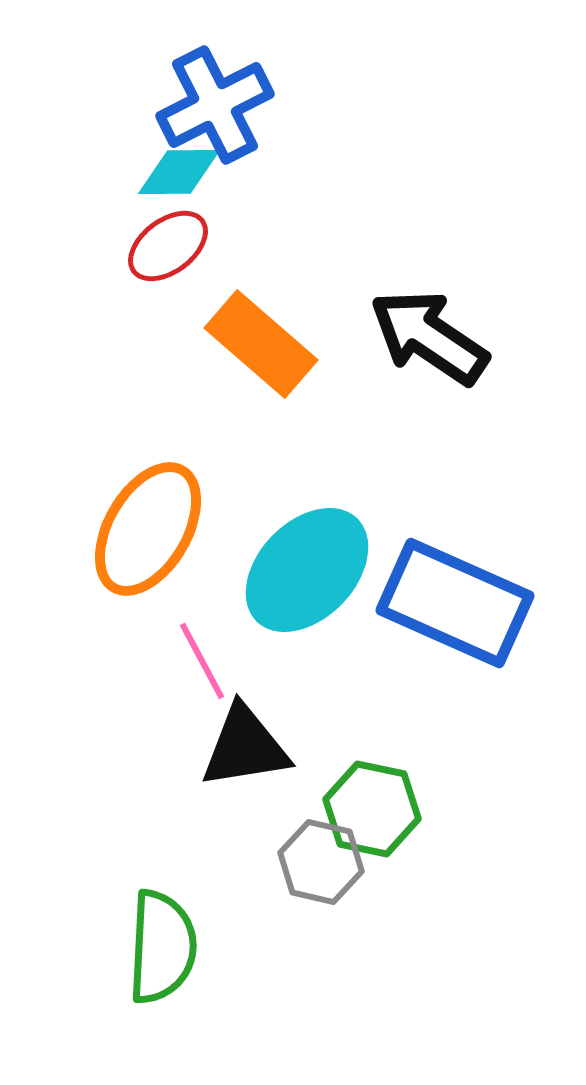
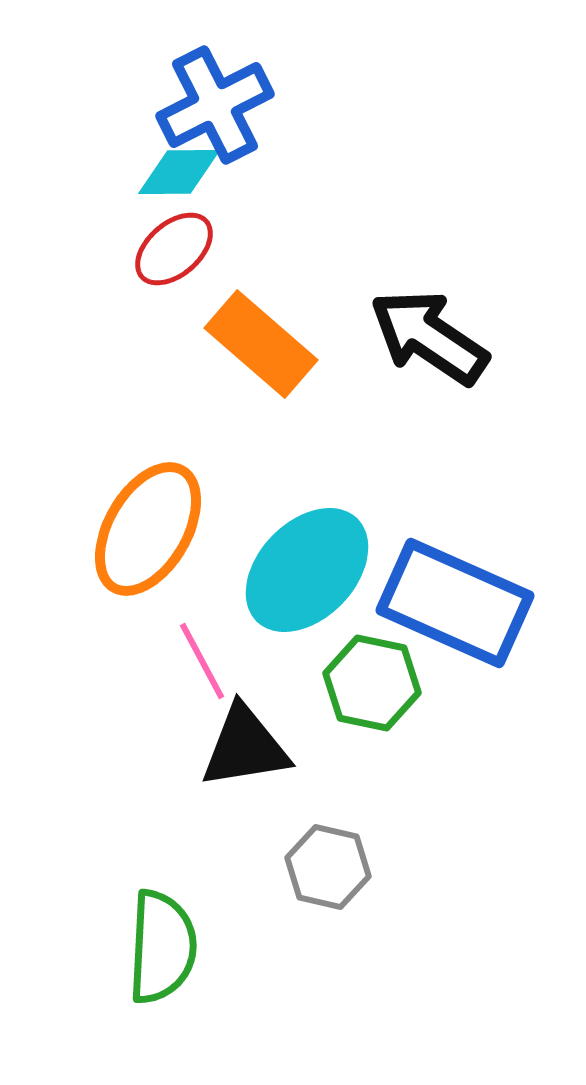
red ellipse: moved 6 px right, 3 px down; rotated 4 degrees counterclockwise
green hexagon: moved 126 px up
gray hexagon: moved 7 px right, 5 px down
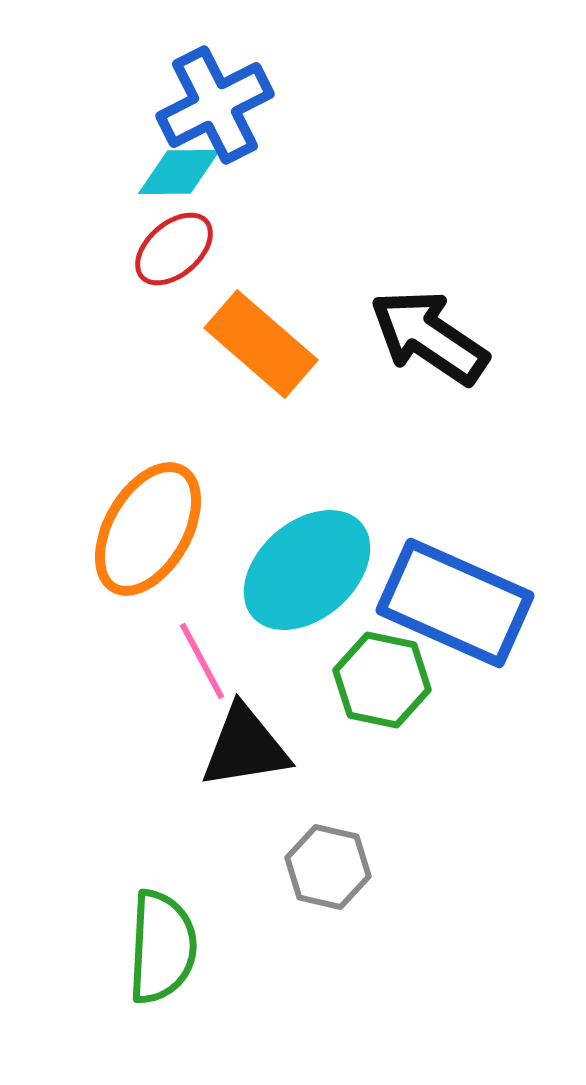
cyan ellipse: rotated 5 degrees clockwise
green hexagon: moved 10 px right, 3 px up
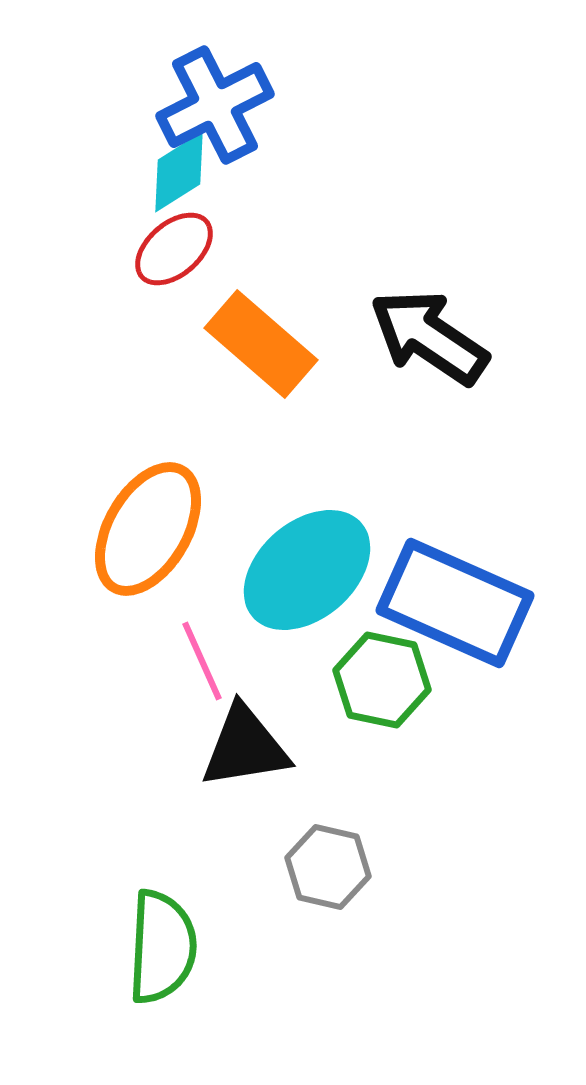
cyan diamond: rotated 32 degrees counterclockwise
pink line: rotated 4 degrees clockwise
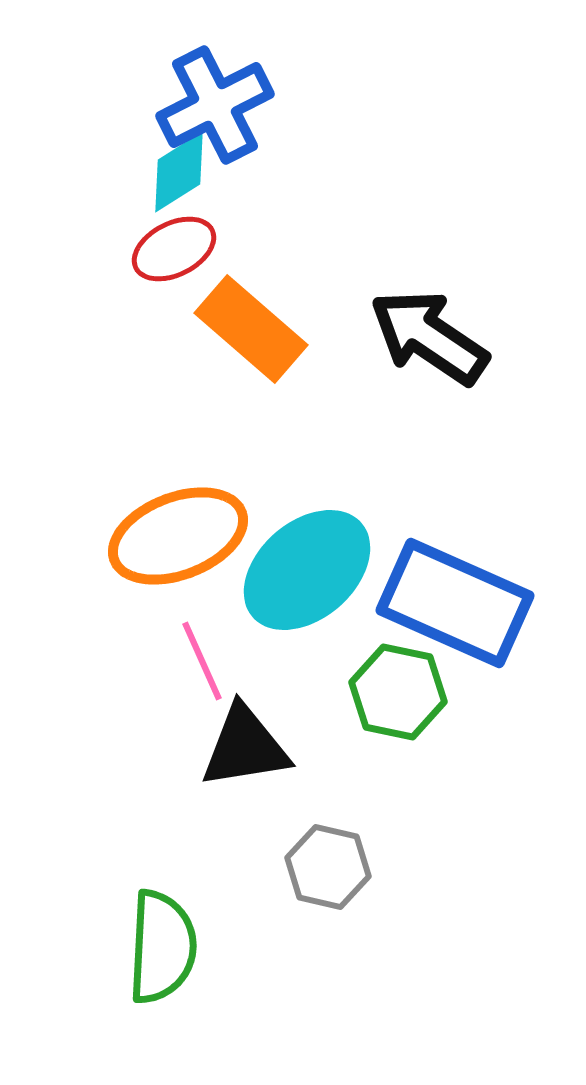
red ellipse: rotated 14 degrees clockwise
orange rectangle: moved 10 px left, 15 px up
orange ellipse: moved 30 px right, 7 px down; rotated 39 degrees clockwise
green hexagon: moved 16 px right, 12 px down
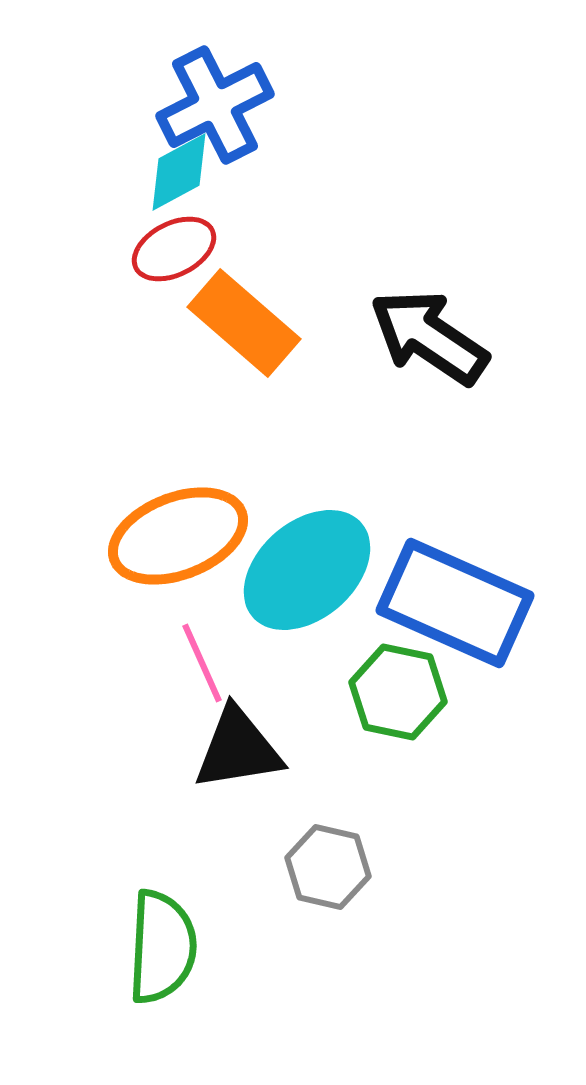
cyan diamond: rotated 4 degrees clockwise
orange rectangle: moved 7 px left, 6 px up
pink line: moved 2 px down
black triangle: moved 7 px left, 2 px down
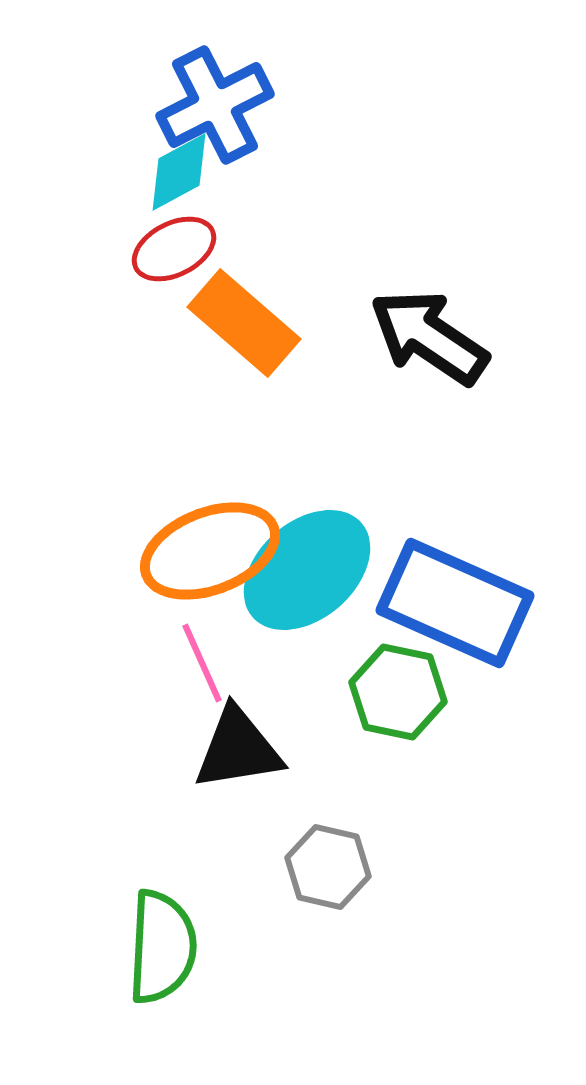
orange ellipse: moved 32 px right, 15 px down
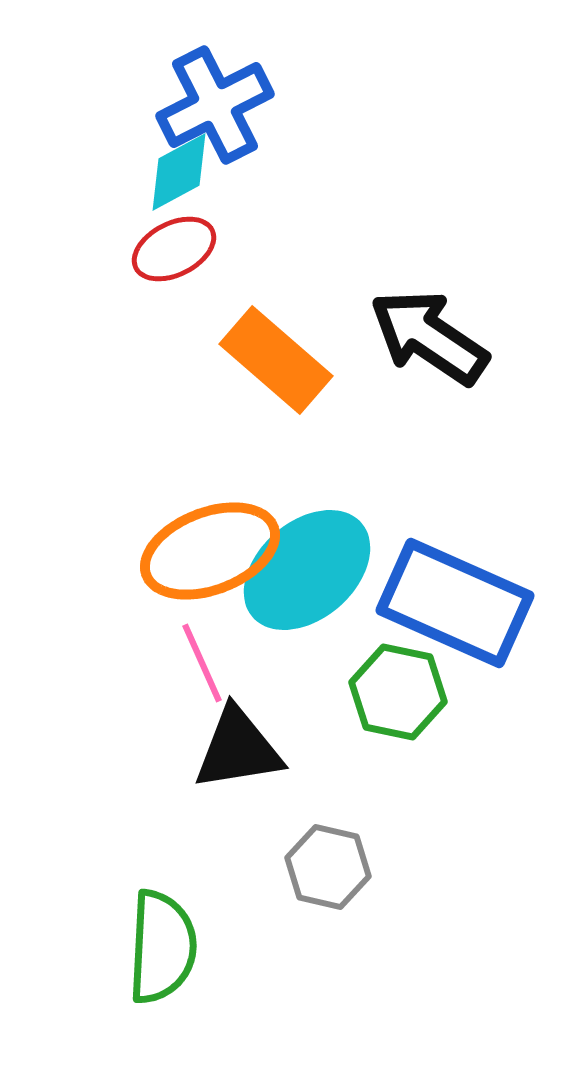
orange rectangle: moved 32 px right, 37 px down
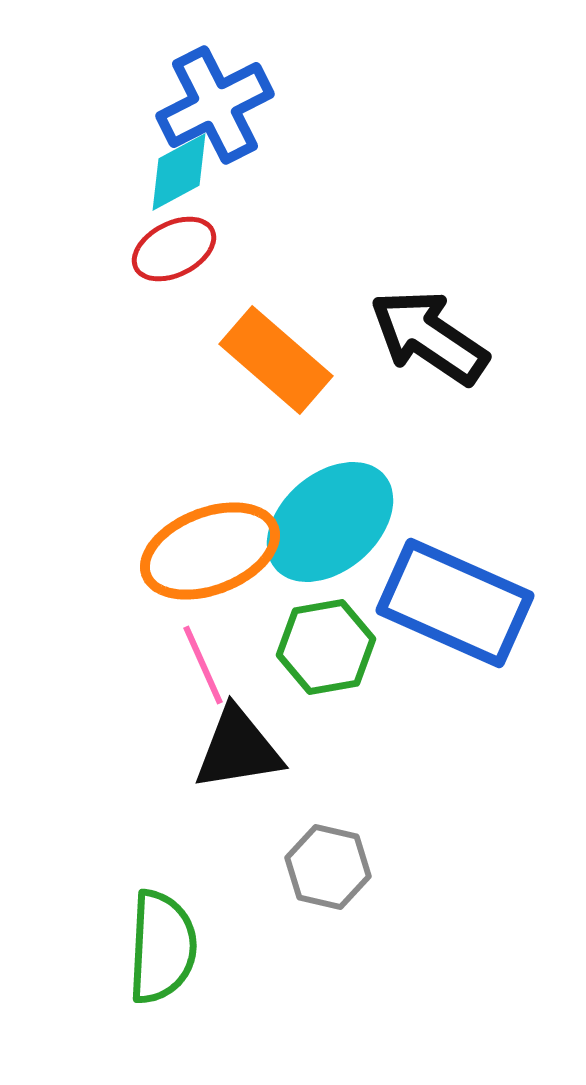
cyan ellipse: moved 23 px right, 48 px up
pink line: moved 1 px right, 2 px down
green hexagon: moved 72 px left, 45 px up; rotated 22 degrees counterclockwise
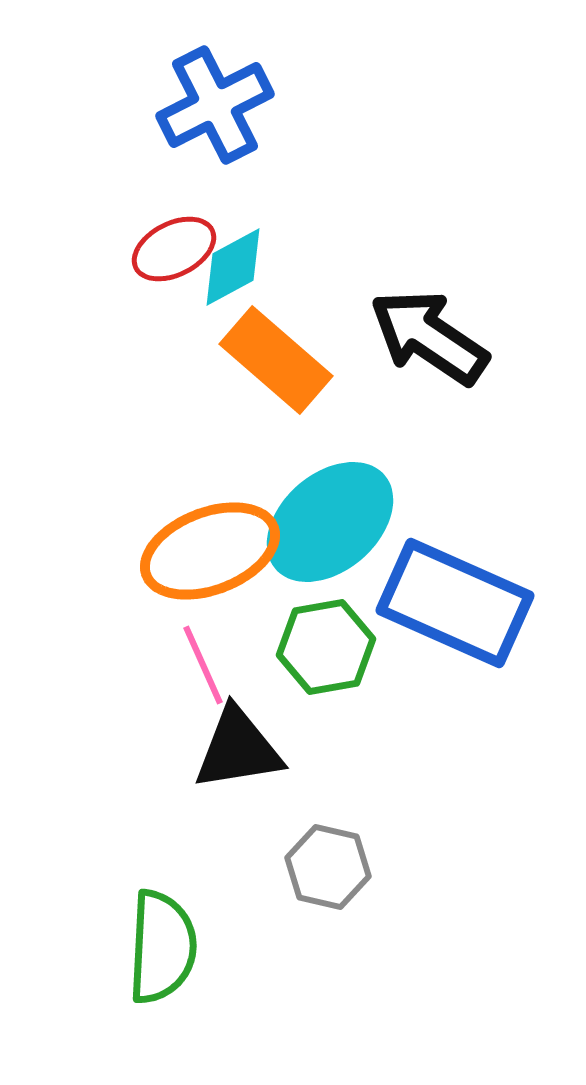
cyan diamond: moved 54 px right, 95 px down
